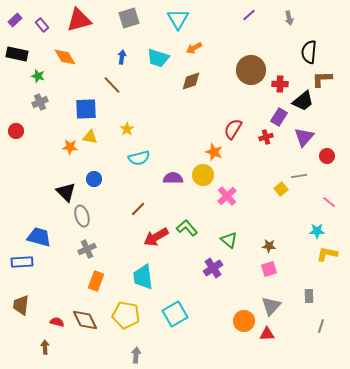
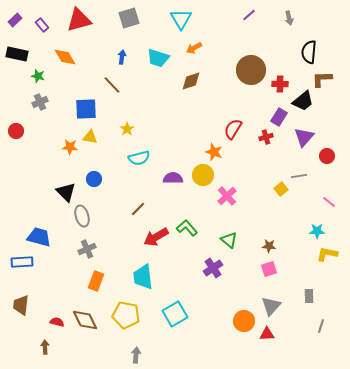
cyan triangle at (178, 19): moved 3 px right
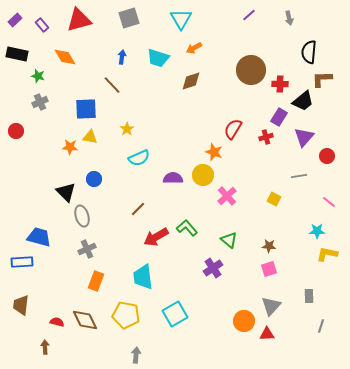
cyan semicircle at (139, 158): rotated 10 degrees counterclockwise
yellow square at (281, 189): moved 7 px left, 10 px down; rotated 24 degrees counterclockwise
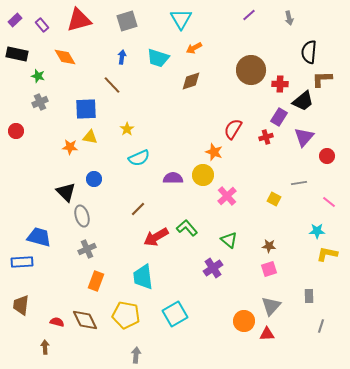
gray square at (129, 18): moved 2 px left, 3 px down
gray line at (299, 176): moved 7 px down
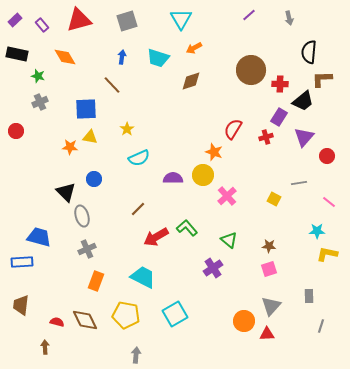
cyan trapezoid at (143, 277): rotated 124 degrees clockwise
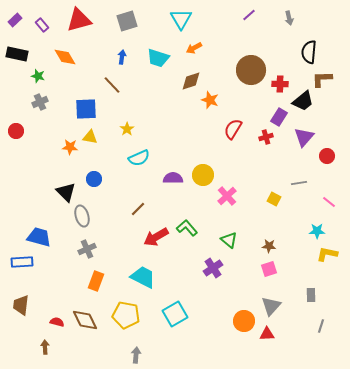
orange star at (214, 152): moved 4 px left, 52 px up
gray rectangle at (309, 296): moved 2 px right, 1 px up
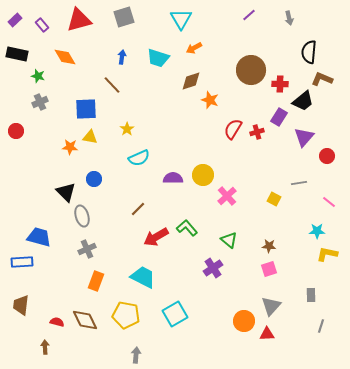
gray square at (127, 21): moved 3 px left, 4 px up
brown L-shape at (322, 79): rotated 25 degrees clockwise
red cross at (266, 137): moved 9 px left, 5 px up
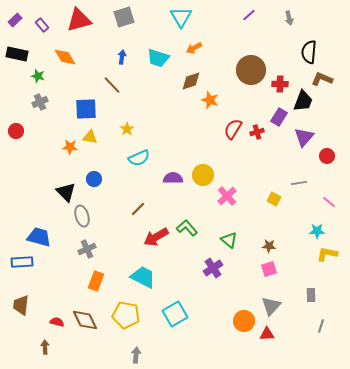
cyan triangle at (181, 19): moved 2 px up
black trapezoid at (303, 101): rotated 30 degrees counterclockwise
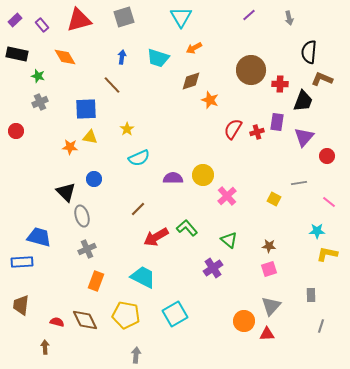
purple rectangle at (279, 117): moved 2 px left, 5 px down; rotated 24 degrees counterclockwise
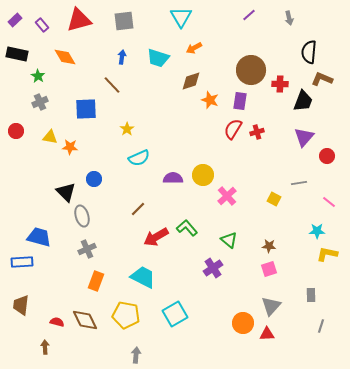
gray square at (124, 17): moved 4 px down; rotated 10 degrees clockwise
green star at (38, 76): rotated 16 degrees clockwise
purple rectangle at (277, 122): moved 37 px left, 21 px up
yellow triangle at (90, 137): moved 40 px left
orange circle at (244, 321): moved 1 px left, 2 px down
